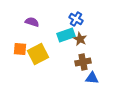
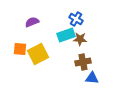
purple semicircle: rotated 40 degrees counterclockwise
brown star: rotated 24 degrees counterclockwise
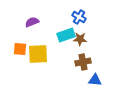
blue cross: moved 3 px right, 2 px up
yellow square: rotated 25 degrees clockwise
blue triangle: moved 3 px right, 2 px down
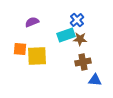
blue cross: moved 2 px left, 3 px down; rotated 16 degrees clockwise
yellow square: moved 1 px left, 2 px down
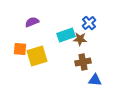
blue cross: moved 12 px right, 3 px down
yellow square: rotated 15 degrees counterclockwise
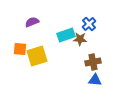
blue cross: moved 1 px down
brown cross: moved 10 px right
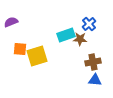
purple semicircle: moved 21 px left
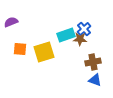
blue cross: moved 5 px left, 5 px down
yellow square: moved 7 px right, 4 px up
blue triangle: rotated 16 degrees clockwise
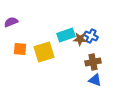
blue cross: moved 7 px right, 7 px down; rotated 24 degrees counterclockwise
